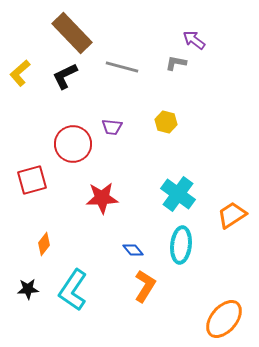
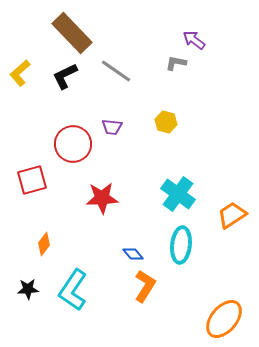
gray line: moved 6 px left, 4 px down; rotated 20 degrees clockwise
blue diamond: moved 4 px down
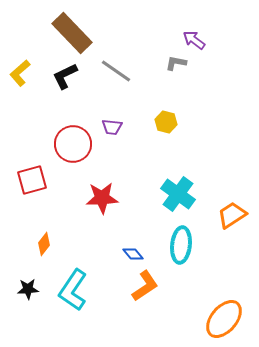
orange L-shape: rotated 24 degrees clockwise
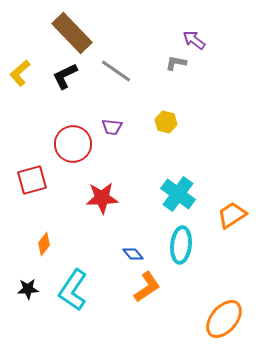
orange L-shape: moved 2 px right, 1 px down
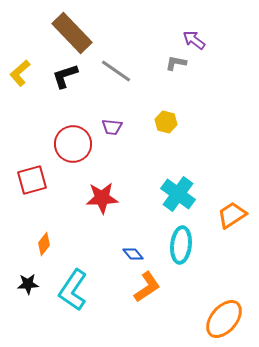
black L-shape: rotated 8 degrees clockwise
black star: moved 5 px up
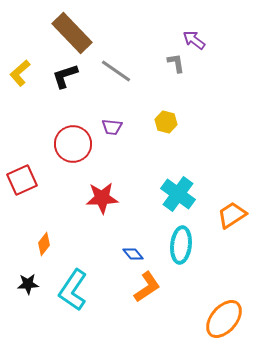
gray L-shape: rotated 70 degrees clockwise
red square: moved 10 px left; rotated 8 degrees counterclockwise
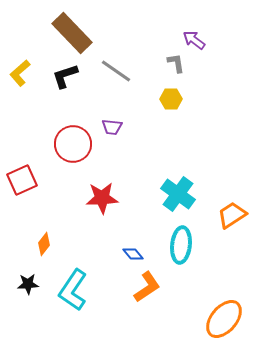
yellow hexagon: moved 5 px right, 23 px up; rotated 15 degrees counterclockwise
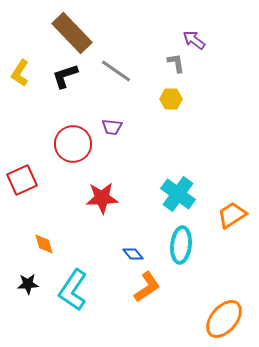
yellow L-shape: rotated 16 degrees counterclockwise
orange diamond: rotated 55 degrees counterclockwise
